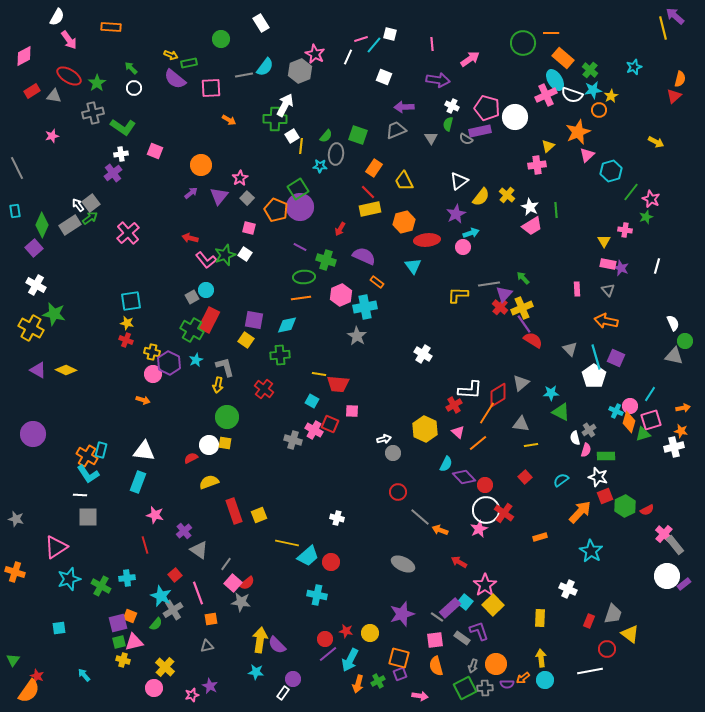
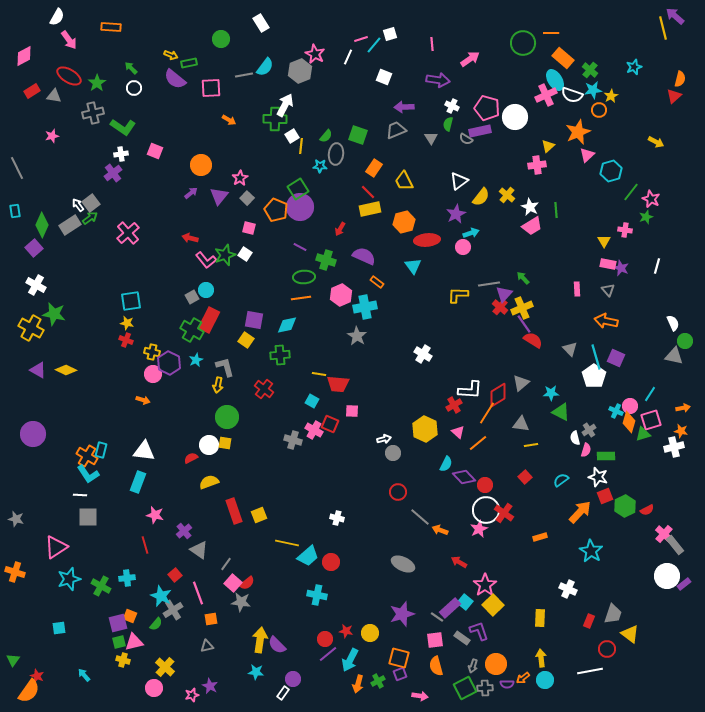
white square at (390, 34): rotated 32 degrees counterclockwise
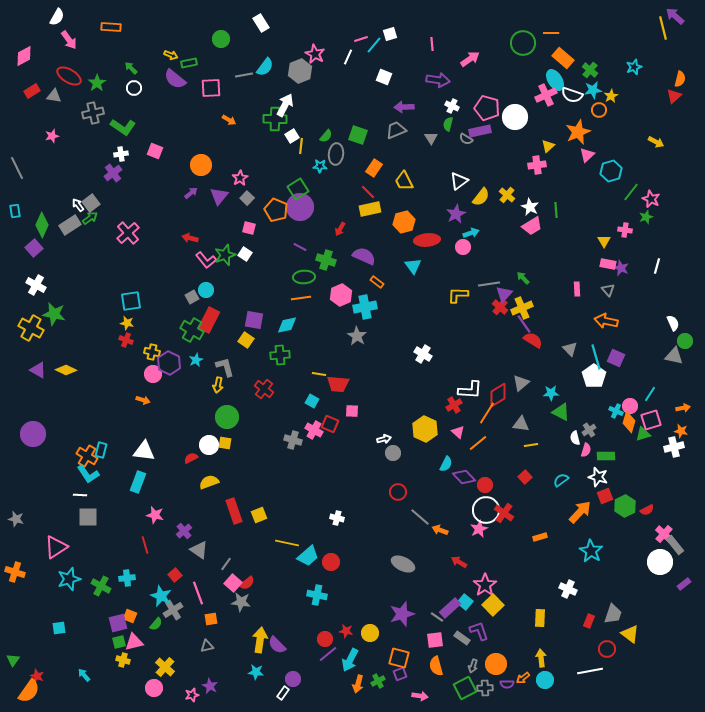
white circle at (667, 576): moved 7 px left, 14 px up
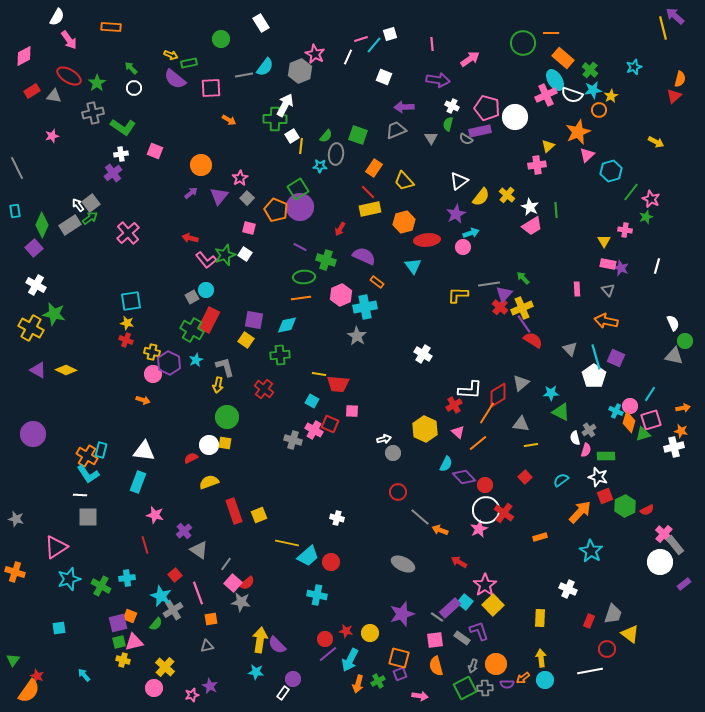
yellow trapezoid at (404, 181): rotated 15 degrees counterclockwise
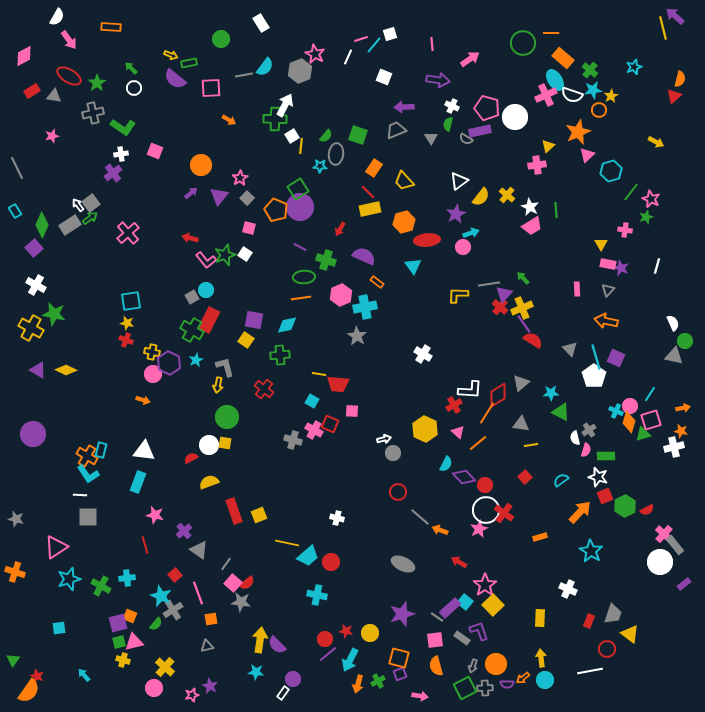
cyan rectangle at (15, 211): rotated 24 degrees counterclockwise
yellow triangle at (604, 241): moved 3 px left, 3 px down
gray triangle at (608, 290): rotated 24 degrees clockwise
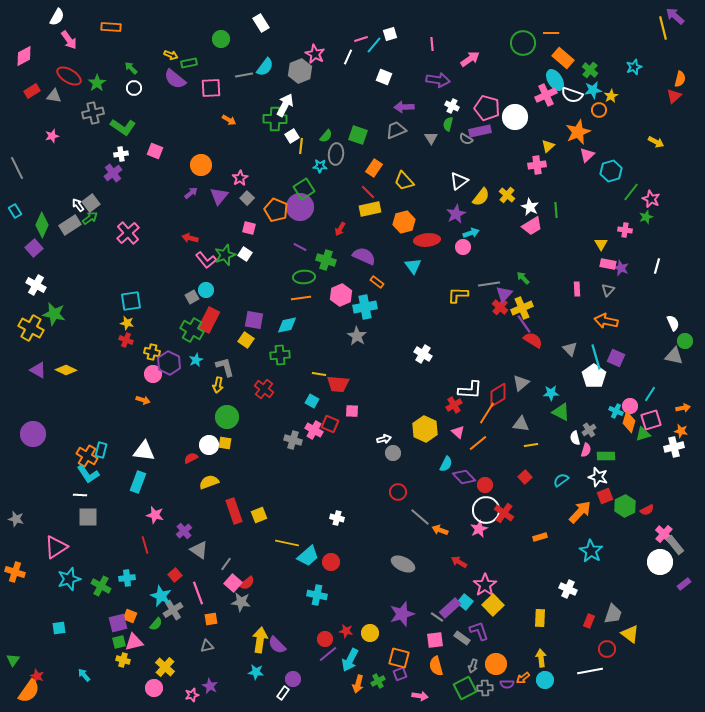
green square at (298, 189): moved 6 px right
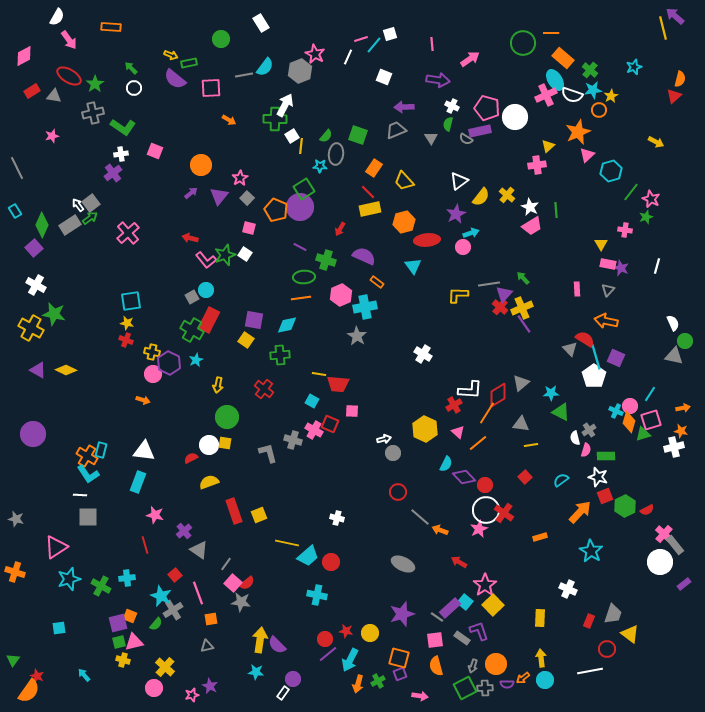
green star at (97, 83): moved 2 px left, 1 px down
red semicircle at (533, 340): moved 52 px right, 1 px up
gray L-shape at (225, 367): moved 43 px right, 86 px down
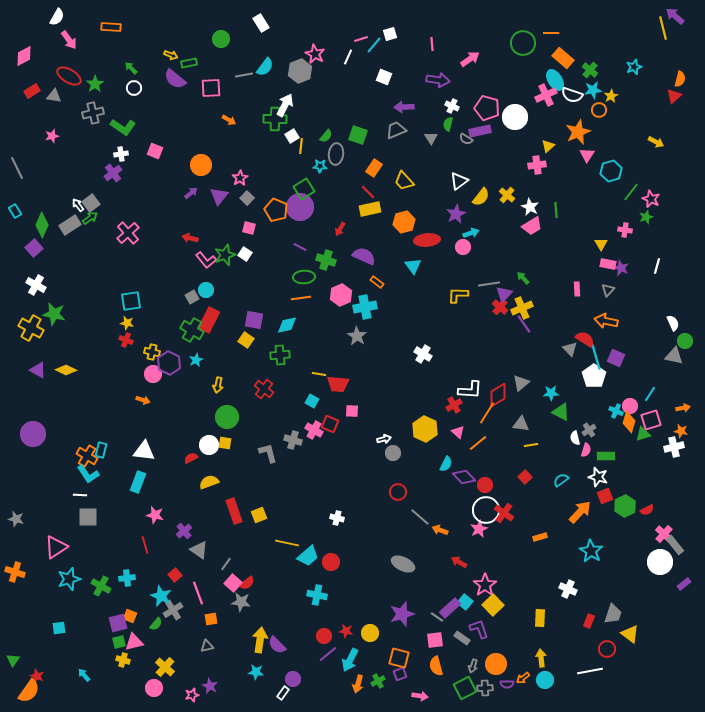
pink triangle at (587, 155): rotated 14 degrees counterclockwise
purple L-shape at (479, 631): moved 2 px up
red circle at (325, 639): moved 1 px left, 3 px up
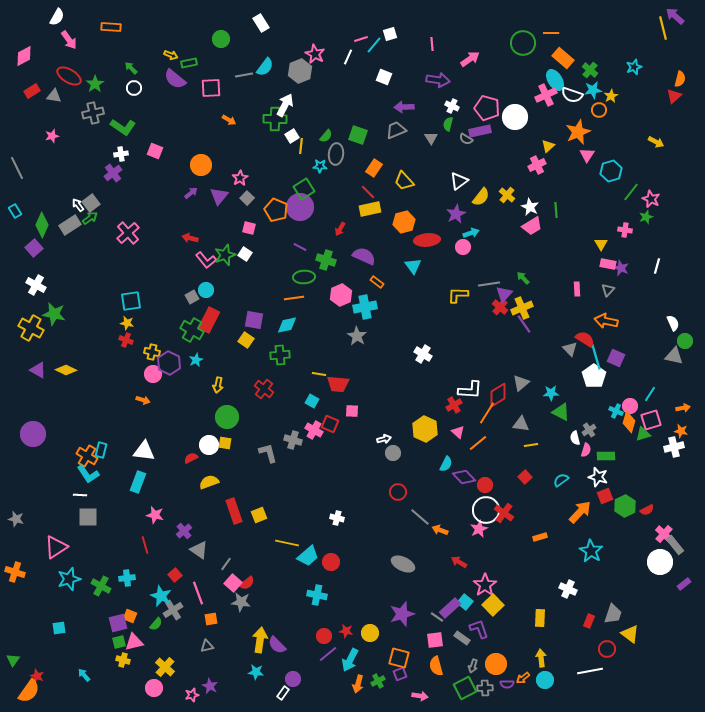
pink cross at (537, 165): rotated 18 degrees counterclockwise
orange line at (301, 298): moved 7 px left
